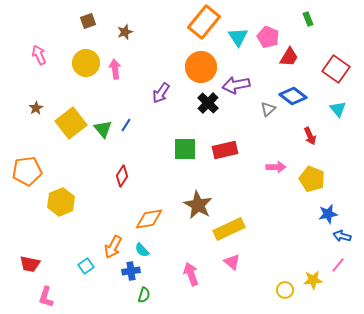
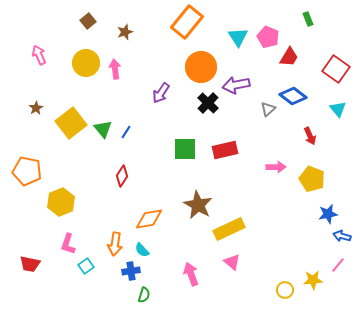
brown square at (88, 21): rotated 21 degrees counterclockwise
orange rectangle at (204, 22): moved 17 px left
blue line at (126, 125): moved 7 px down
orange pentagon at (27, 171): rotated 20 degrees clockwise
orange arrow at (113, 247): moved 2 px right, 3 px up; rotated 20 degrees counterclockwise
pink L-shape at (46, 297): moved 22 px right, 53 px up
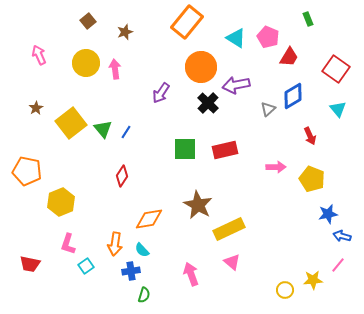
cyan triangle at (238, 37): moved 2 px left, 1 px down; rotated 25 degrees counterclockwise
blue diamond at (293, 96): rotated 68 degrees counterclockwise
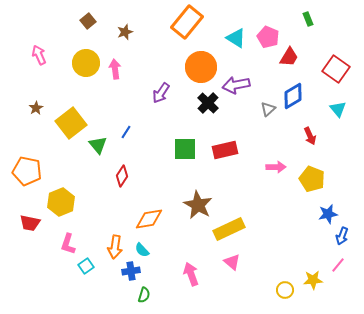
green triangle at (103, 129): moved 5 px left, 16 px down
blue arrow at (342, 236): rotated 84 degrees counterclockwise
orange arrow at (115, 244): moved 3 px down
red trapezoid at (30, 264): moved 41 px up
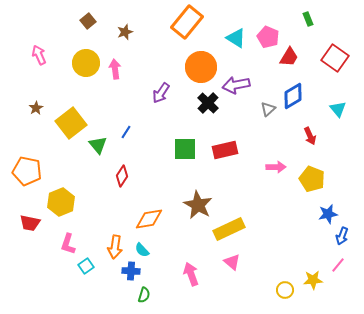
red square at (336, 69): moved 1 px left, 11 px up
blue cross at (131, 271): rotated 12 degrees clockwise
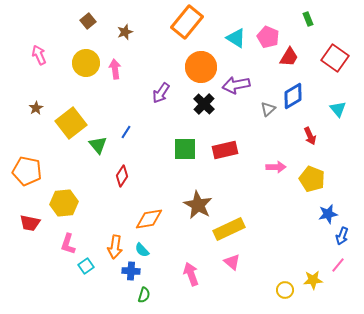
black cross at (208, 103): moved 4 px left, 1 px down
yellow hexagon at (61, 202): moved 3 px right, 1 px down; rotated 16 degrees clockwise
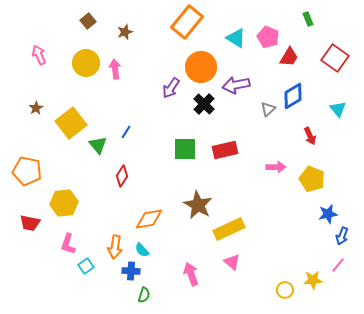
purple arrow at (161, 93): moved 10 px right, 5 px up
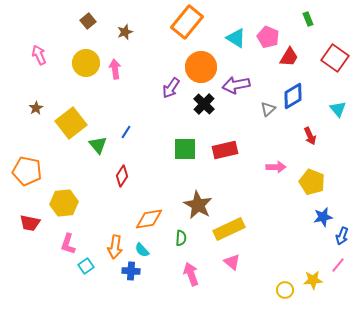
yellow pentagon at (312, 179): moved 3 px down
blue star at (328, 214): moved 5 px left, 3 px down
green semicircle at (144, 295): moved 37 px right, 57 px up; rotated 14 degrees counterclockwise
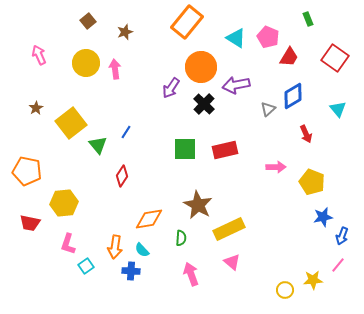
red arrow at (310, 136): moved 4 px left, 2 px up
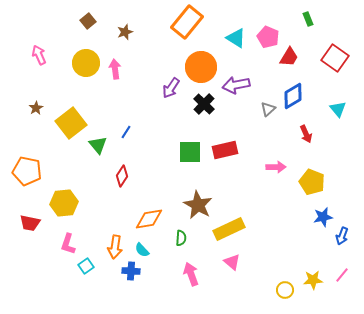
green square at (185, 149): moved 5 px right, 3 px down
pink line at (338, 265): moved 4 px right, 10 px down
